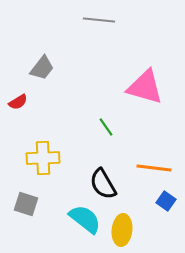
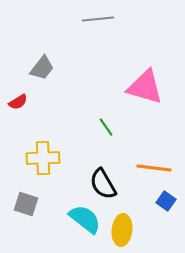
gray line: moved 1 px left, 1 px up; rotated 12 degrees counterclockwise
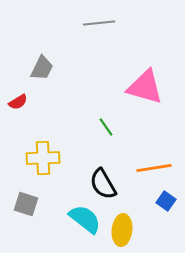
gray line: moved 1 px right, 4 px down
gray trapezoid: rotated 12 degrees counterclockwise
orange line: rotated 16 degrees counterclockwise
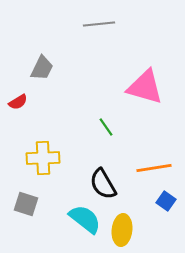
gray line: moved 1 px down
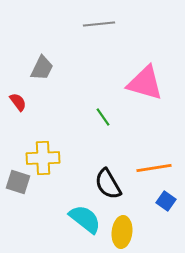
pink triangle: moved 4 px up
red semicircle: rotated 96 degrees counterclockwise
green line: moved 3 px left, 10 px up
black semicircle: moved 5 px right
gray square: moved 8 px left, 22 px up
yellow ellipse: moved 2 px down
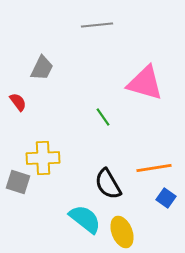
gray line: moved 2 px left, 1 px down
blue square: moved 3 px up
yellow ellipse: rotated 28 degrees counterclockwise
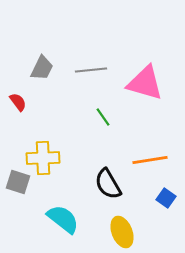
gray line: moved 6 px left, 45 px down
orange line: moved 4 px left, 8 px up
cyan semicircle: moved 22 px left
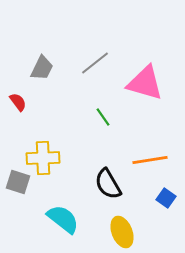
gray line: moved 4 px right, 7 px up; rotated 32 degrees counterclockwise
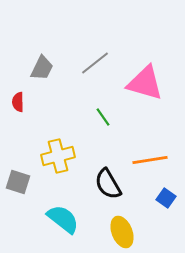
red semicircle: rotated 144 degrees counterclockwise
yellow cross: moved 15 px right, 2 px up; rotated 12 degrees counterclockwise
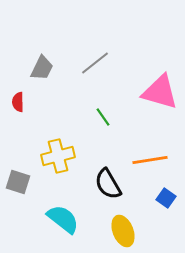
pink triangle: moved 15 px right, 9 px down
yellow ellipse: moved 1 px right, 1 px up
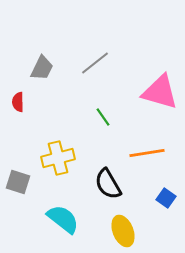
yellow cross: moved 2 px down
orange line: moved 3 px left, 7 px up
